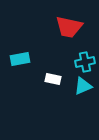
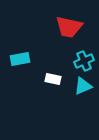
cyan cross: moved 1 px left, 1 px up; rotated 12 degrees counterclockwise
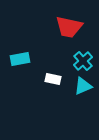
cyan cross: moved 1 px left; rotated 18 degrees counterclockwise
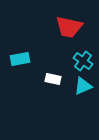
cyan cross: rotated 12 degrees counterclockwise
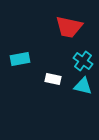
cyan triangle: rotated 36 degrees clockwise
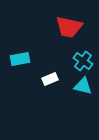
white rectangle: moved 3 px left; rotated 35 degrees counterclockwise
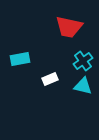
cyan cross: rotated 18 degrees clockwise
